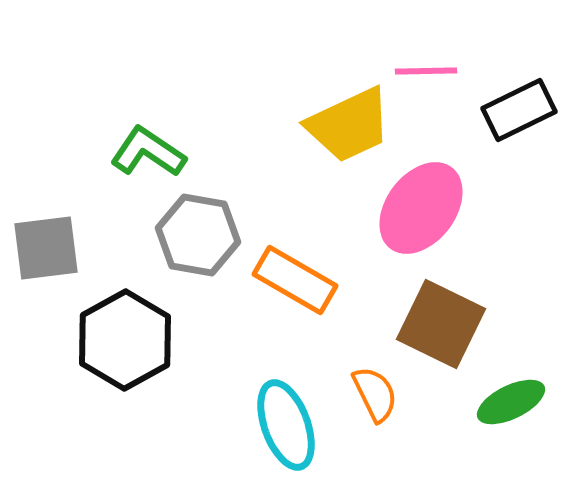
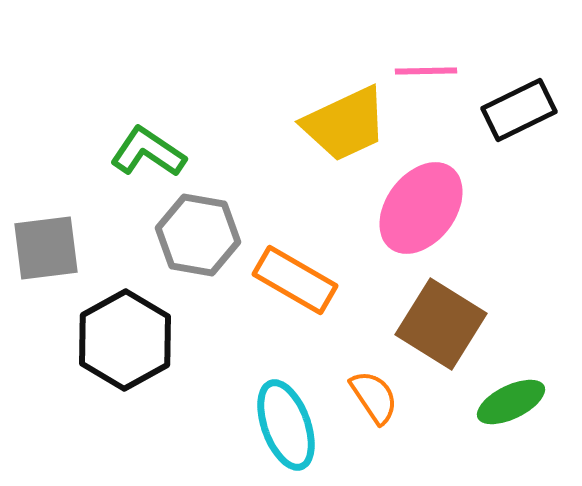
yellow trapezoid: moved 4 px left, 1 px up
brown square: rotated 6 degrees clockwise
orange semicircle: moved 1 px left, 3 px down; rotated 8 degrees counterclockwise
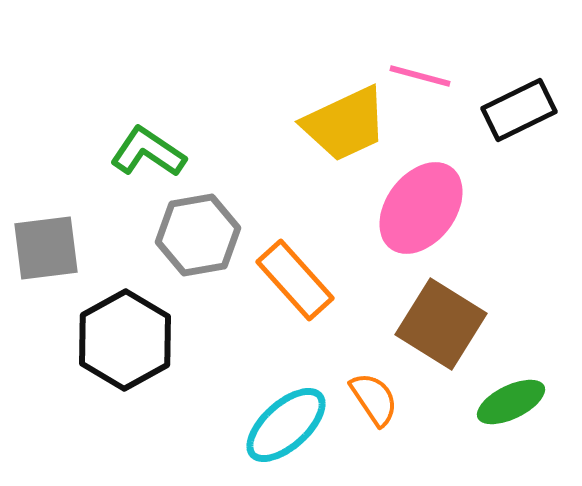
pink line: moved 6 px left, 5 px down; rotated 16 degrees clockwise
gray hexagon: rotated 20 degrees counterclockwise
orange rectangle: rotated 18 degrees clockwise
orange semicircle: moved 2 px down
cyan ellipse: rotated 68 degrees clockwise
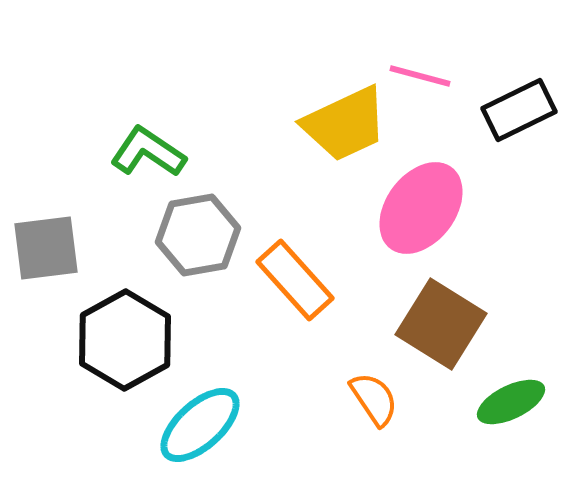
cyan ellipse: moved 86 px left
